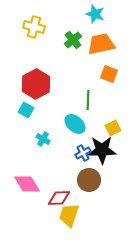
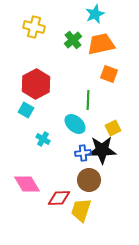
cyan star: rotated 30 degrees clockwise
blue cross: rotated 21 degrees clockwise
yellow trapezoid: moved 12 px right, 5 px up
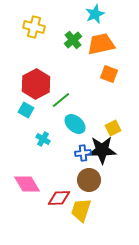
green line: moved 27 px left; rotated 48 degrees clockwise
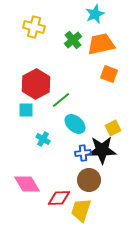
cyan square: rotated 28 degrees counterclockwise
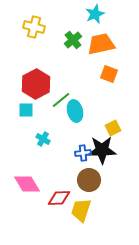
cyan ellipse: moved 13 px up; rotated 35 degrees clockwise
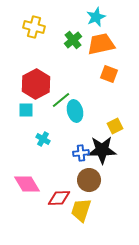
cyan star: moved 1 px right, 3 px down
yellow square: moved 2 px right, 2 px up
blue cross: moved 2 px left
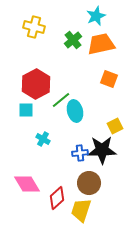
cyan star: moved 1 px up
orange square: moved 5 px down
blue cross: moved 1 px left
brown circle: moved 3 px down
red diamond: moved 2 px left; rotated 40 degrees counterclockwise
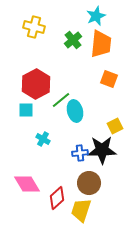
orange trapezoid: rotated 108 degrees clockwise
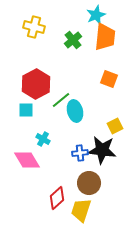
cyan star: moved 1 px up
orange trapezoid: moved 4 px right, 7 px up
black star: rotated 8 degrees clockwise
pink diamond: moved 24 px up
